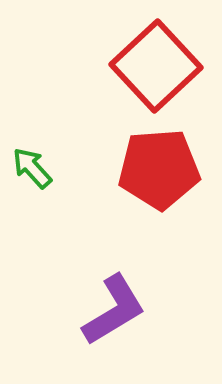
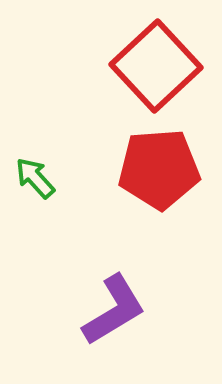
green arrow: moved 3 px right, 10 px down
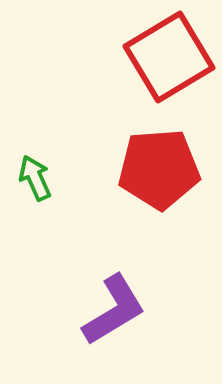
red square: moved 13 px right, 9 px up; rotated 12 degrees clockwise
green arrow: rotated 18 degrees clockwise
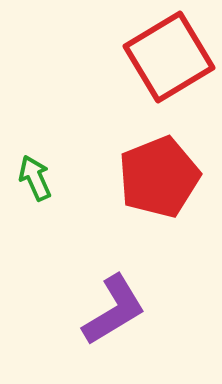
red pentagon: moved 8 px down; rotated 18 degrees counterclockwise
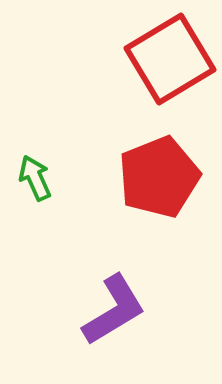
red square: moved 1 px right, 2 px down
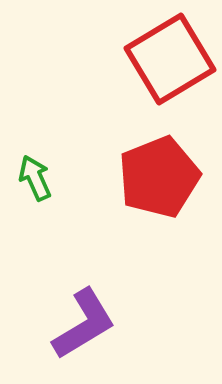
purple L-shape: moved 30 px left, 14 px down
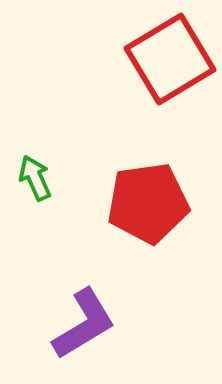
red pentagon: moved 11 px left, 26 px down; rotated 14 degrees clockwise
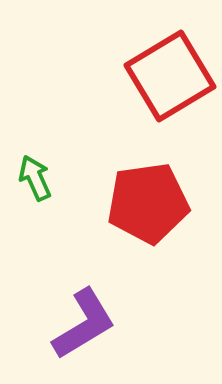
red square: moved 17 px down
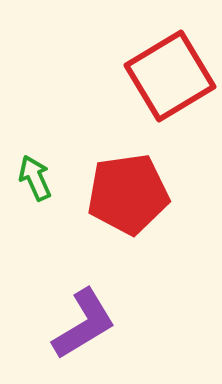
red pentagon: moved 20 px left, 9 px up
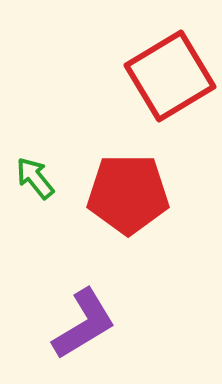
green arrow: rotated 15 degrees counterclockwise
red pentagon: rotated 8 degrees clockwise
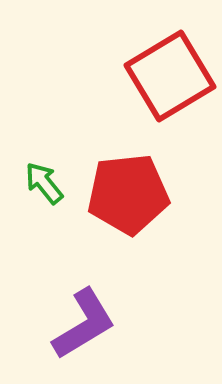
green arrow: moved 9 px right, 5 px down
red pentagon: rotated 6 degrees counterclockwise
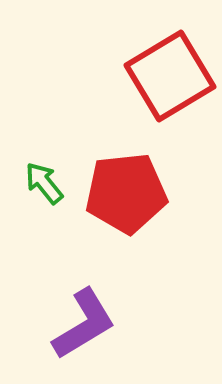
red pentagon: moved 2 px left, 1 px up
